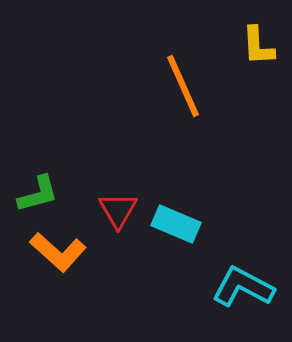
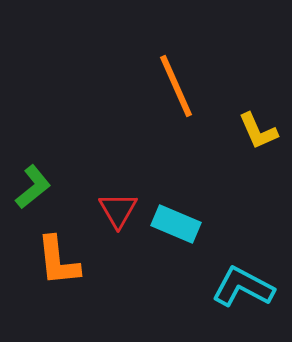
yellow L-shape: moved 85 px down; rotated 21 degrees counterclockwise
orange line: moved 7 px left
green L-shape: moved 5 px left, 7 px up; rotated 24 degrees counterclockwise
orange L-shape: moved 9 px down; rotated 42 degrees clockwise
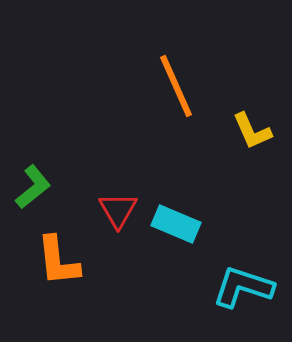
yellow L-shape: moved 6 px left
cyan L-shape: rotated 10 degrees counterclockwise
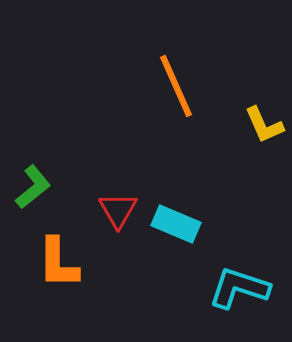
yellow L-shape: moved 12 px right, 6 px up
orange L-shape: moved 2 px down; rotated 6 degrees clockwise
cyan L-shape: moved 4 px left, 1 px down
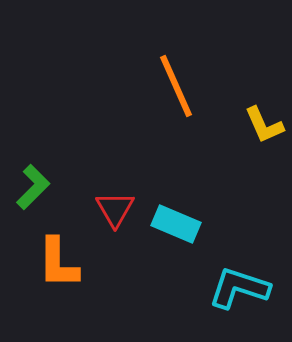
green L-shape: rotated 6 degrees counterclockwise
red triangle: moved 3 px left, 1 px up
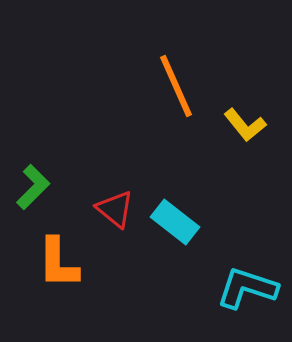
yellow L-shape: moved 19 px left; rotated 15 degrees counterclockwise
red triangle: rotated 21 degrees counterclockwise
cyan rectangle: moved 1 px left, 2 px up; rotated 15 degrees clockwise
cyan L-shape: moved 8 px right
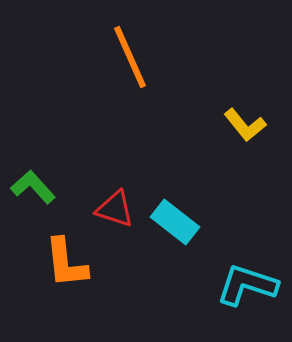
orange line: moved 46 px left, 29 px up
green L-shape: rotated 87 degrees counterclockwise
red triangle: rotated 21 degrees counterclockwise
orange L-shape: moved 8 px right; rotated 6 degrees counterclockwise
cyan L-shape: moved 3 px up
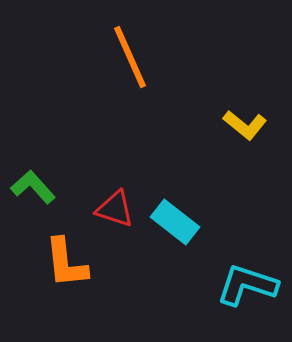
yellow L-shape: rotated 12 degrees counterclockwise
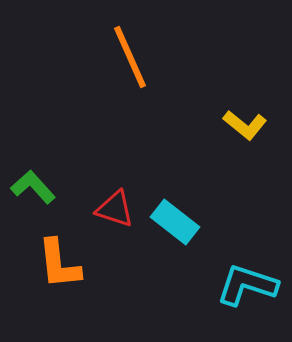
orange L-shape: moved 7 px left, 1 px down
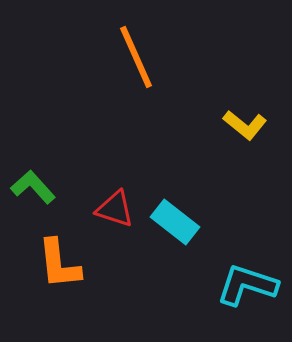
orange line: moved 6 px right
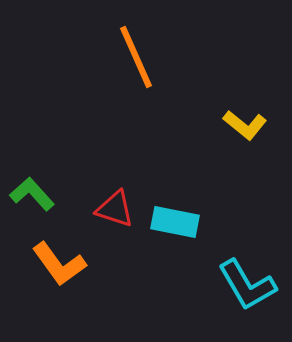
green L-shape: moved 1 px left, 7 px down
cyan rectangle: rotated 27 degrees counterclockwise
orange L-shape: rotated 30 degrees counterclockwise
cyan L-shape: rotated 138 degrees counterclockwise
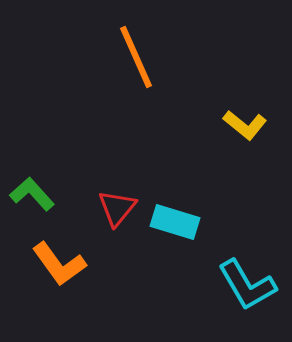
red triangle: moved 2 px right, 1 px up; rotated 51 degrees clockwise
cyan rectangle: rotated 6 degrees clockwise
